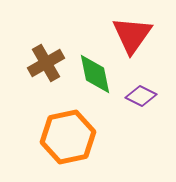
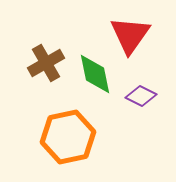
red triangle: moved 2 px left
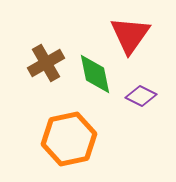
orange hexagon: moved 1 px right, 2 px down
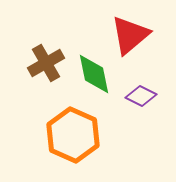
red triangle: rotated 15 degrees clockwise
green diamond: moved 1 px left
orange hexagon: moved 4 px right, 4 px up; rotated 24 degrees counterclockwise
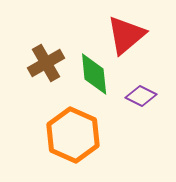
red triangle: moved 4 px left
green diamond: rotated 6 degrees clockwise
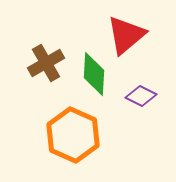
green diamond: rotated 9 degrees clockwise
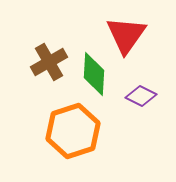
red triangle: rotated 15 degrees counterclockwise
brown cross: moved 3 px right, 1 px up
orange hexagon: moved 4 px up; rotated 18 degrees clockwise
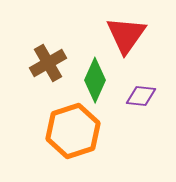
brown cross: moved 1 px left, 1 px down
green diamond: moved 1 px right, 6 px down; rotated 21 degrees clockwise
purple diamond: rotated 20 degrees counterclockwise
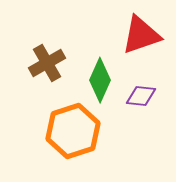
red triangle: moved 15 px right; rotated 36 degrees clockwise
brown cross: moved 1 px left
green diamond: moved 5 px right
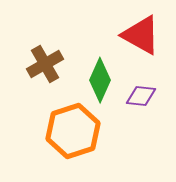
red triangle: rotated 48 degrees clockwise
brown cross: moved 2 px left, 1 px down
